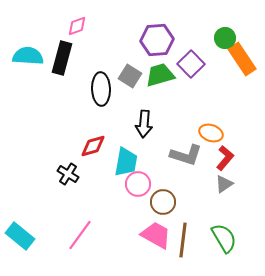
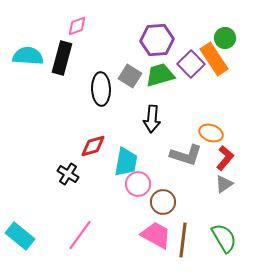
orange rectangle: moved 28 px left
black arrow: moved 8 px right, 5 px up
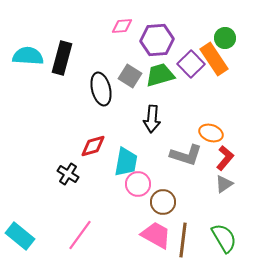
pink diamond: moved 45 px right; rotated 15 degrees clockwise
black ellipse: rotated 12 degrees counterclockwise
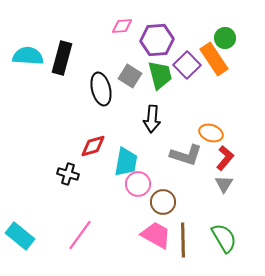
purple square: moved 4 px left, 1 px down
green trapezoid: rotated 92 degrees clockwise
black cross: rotated 15 degrees counterclockwise
gray triangle: rotated 24 degrees counterclockwise
brown line: rotated 8 degrees counterclockwise
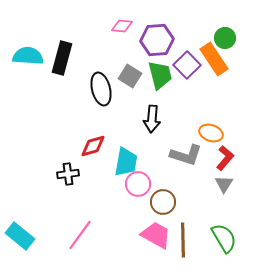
pink diamond: rotated 10 degrees clockwise
black cross: rotated 25 degrees counterclockwise
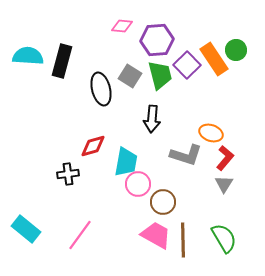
green circle: moved 11 px right, 12 px down
black rectangle: moved 3 px down
cyan rectangle: moved 6 px right, 7 px up
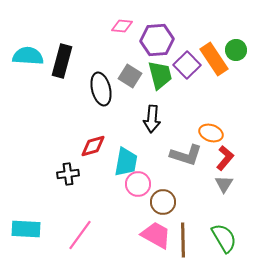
cyan rectangle: rotated 36 degrees counterclockwise
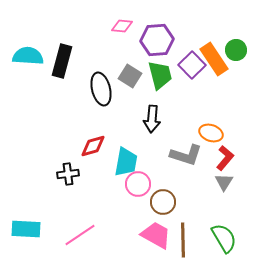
purple square: moved 5 px right
gray triangle: moved 2 px up
pink line: rotated 20 degrees clockwise
